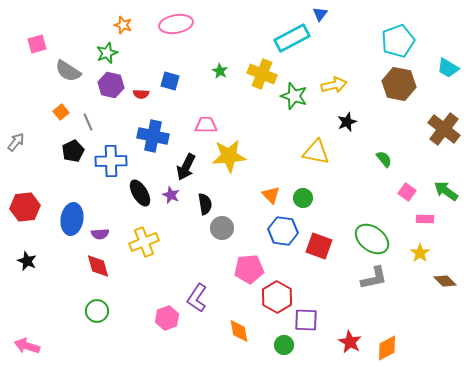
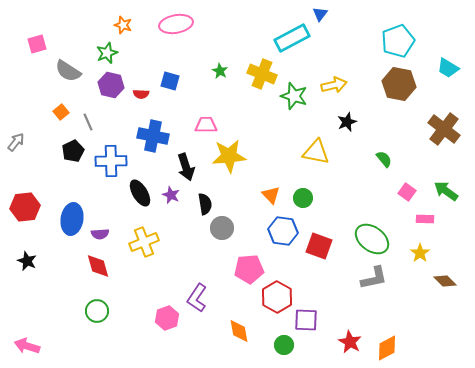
black arrow at (186, 167): rotated 44 degrees counterclockwise
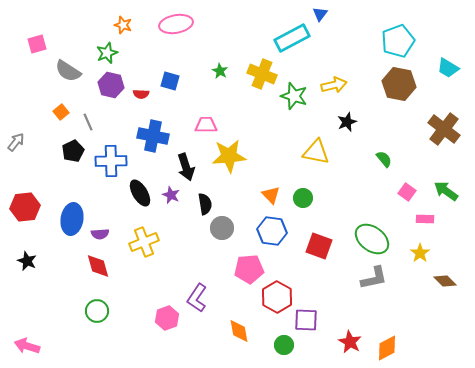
blue hexagon at (283, 231): moved 11 px left
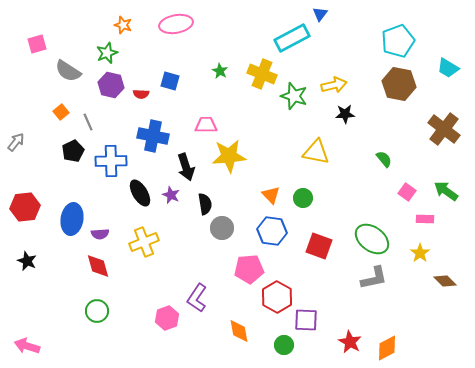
black star at (347, 122): moved 2 px left, 8 px up; rotated 18 degrees clockwise
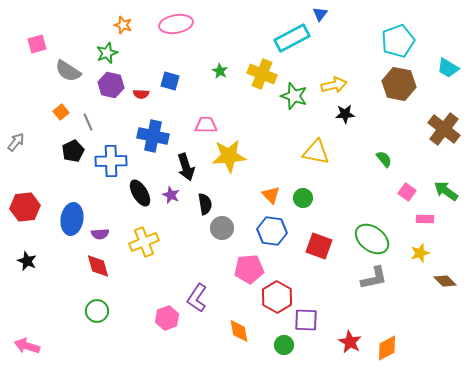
yellow star at (420, 253): rotated 18 degrees clockwise
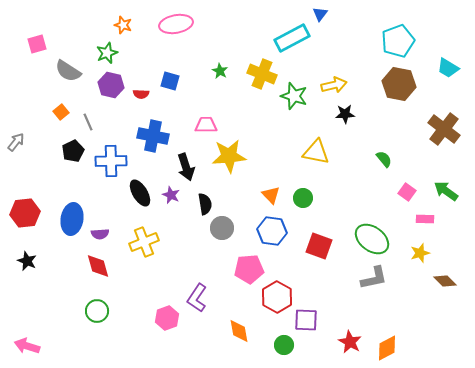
red hexagon at (25, 207): moved 6 px down
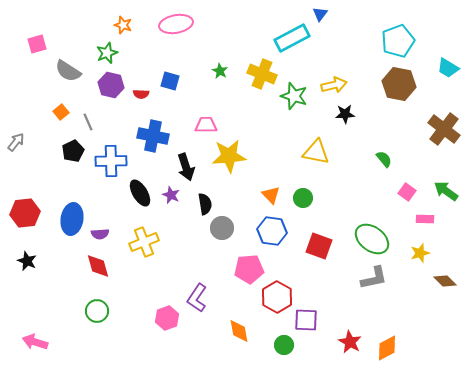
pink arrow at (27, 346): moved 8 px right, 4 px up
